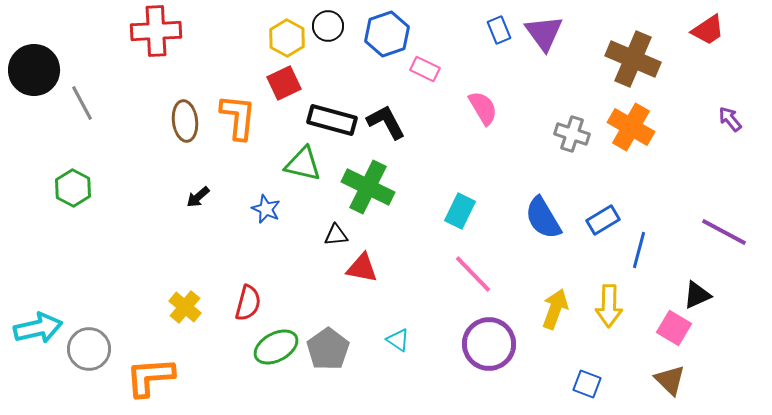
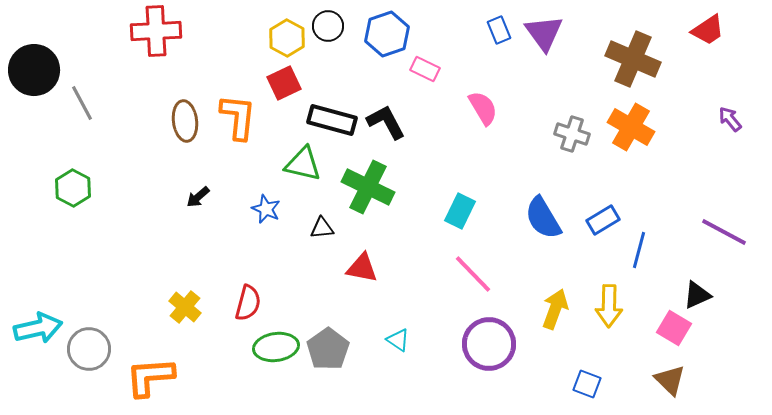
black triangle at (336, 235): moved 14 px left, 7 px up
green ellipse at (276, 347): rotated 21 degrees clockwise
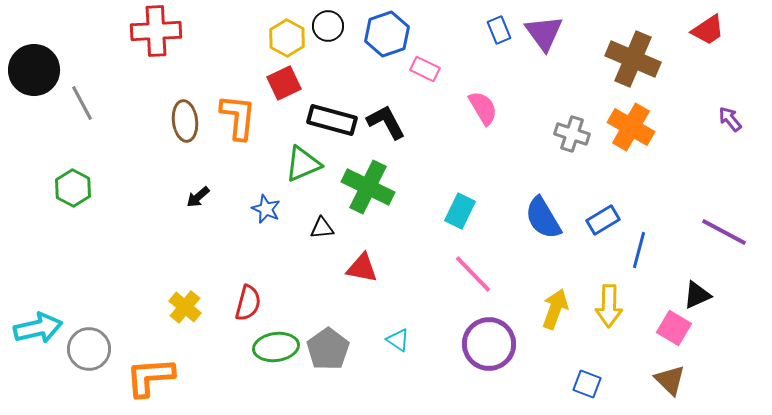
green triangle at (303, 164): rotated 36 degrees counterclockwise
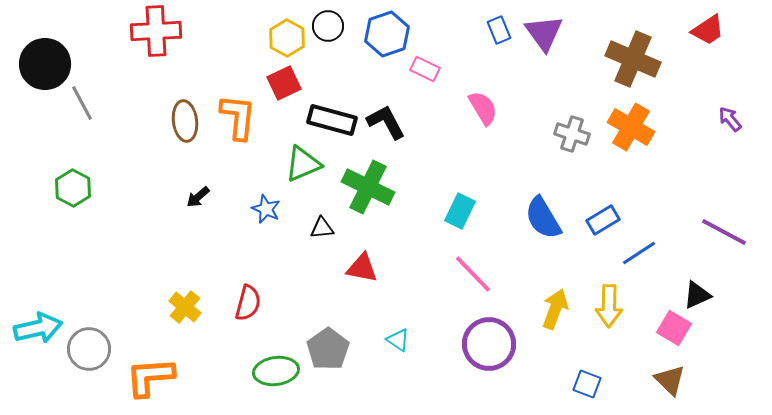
black circle at (34, 70): moved 11 px right, 6 px up
blue line at (639, 250): moved 3 px down; rotated 42 degrees clockwise
green ellipse at (276, 347): moved 24 px down
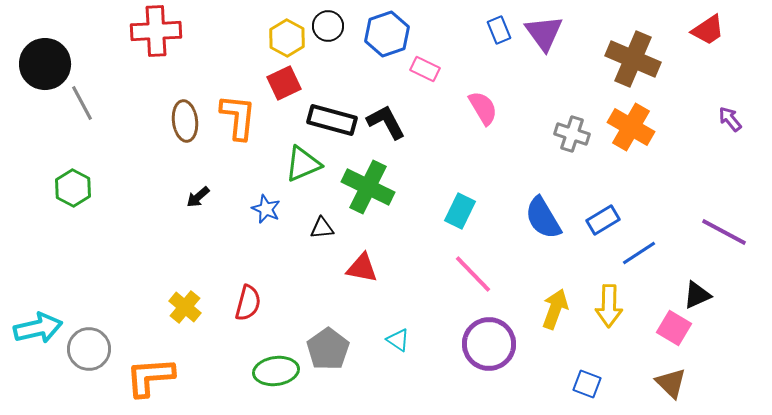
brown triangle at (670, 380): moved 1 px right, 3 px down
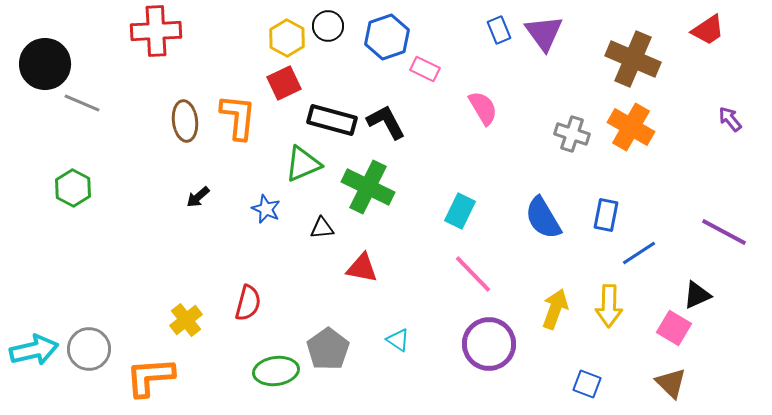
blue hexagon at (387, 34): moved 3 px down
gray line at (82, 103): rotated 39 degrees counterclockwise
blue rectangle at (603, 220): moved 3 px right, 5 px up; rotated 48 degrees counterclockwise
yellow cross at (185, 307): moved 1 px right, 13 px down; rotated 12 degrees clockwise
cyan arrow at (38, 328): moved 4 px left, 22 px down
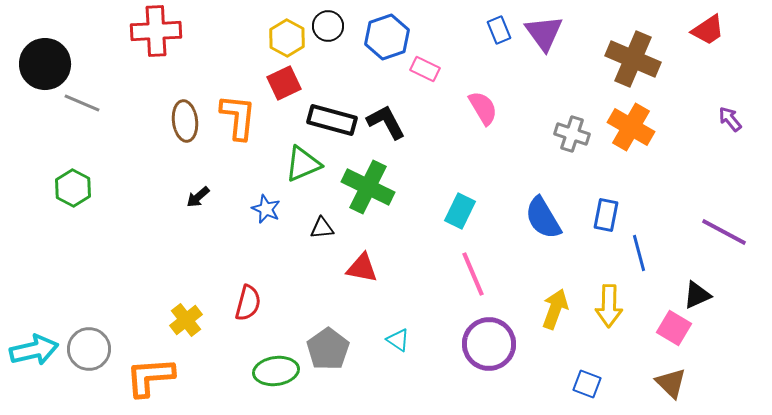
blue line at (639, 253): rotated 72 degrees counterclockwise
pink line at (473, 274): rotated 21 degrees clockwise
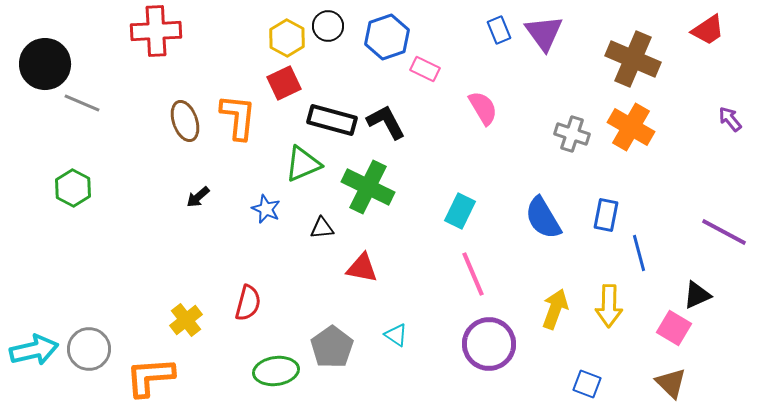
brown ellipse at (185, 121): rotated 12 degrees counterclockwise
cyan triangle at (398, 340): moved 2 px left, 5 px up
gray pentagon at (328, 349): moved 4 px right, 2 px up
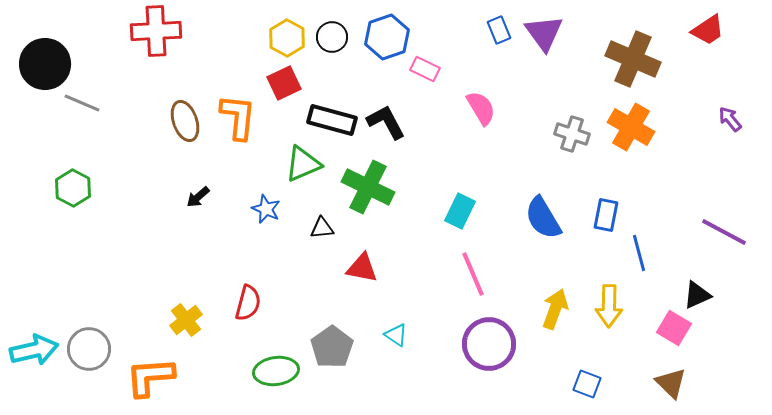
black circle at (328, 26): moved 4 px right, 11 px down
pink semicircle at (483, 108): moved 2 px left
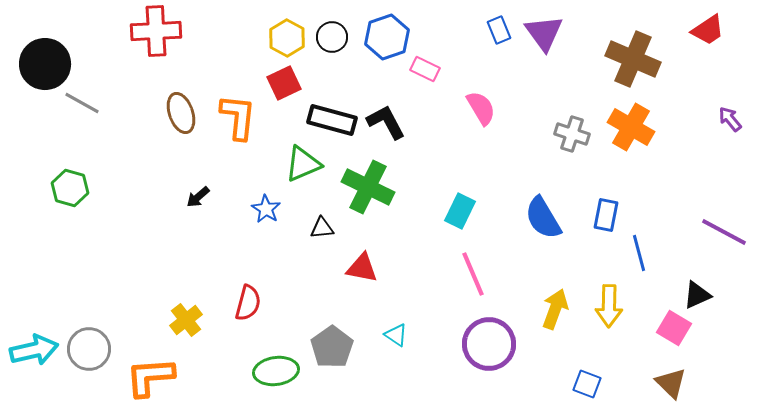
gray line at (82, 103): rotated 6 degrees clockwise
brown ellipse at (185, 121): moved 4 px left, 8 px up
green hexagon at (73, 188): moved 3 px left; rotated 12 degrees counterclockwise
blue star at (266, 209): rotated 8 degrees clockwise
